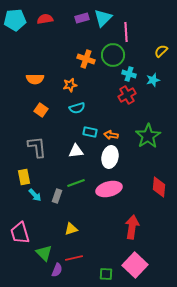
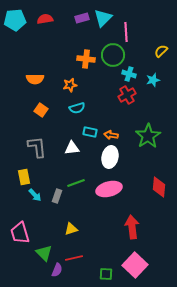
orange cross: rotated 12 degrees counterclockwise
white triangle: moved 4 px left, 3 px up
red arrow: rotated 15 degrees counterclockwise
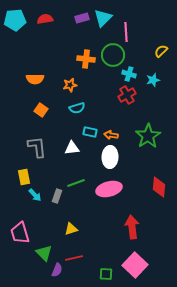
white ellipse: rotated 10 degrees counterclockwise
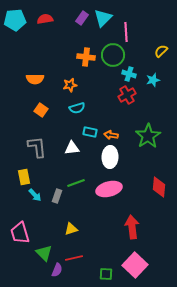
purple rectangle: rotated 40 degrees counterclockwise
orange cross: moved 2 px up
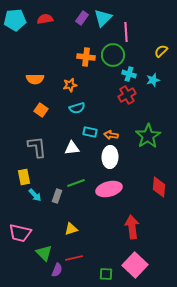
pink trapezoid: rotated 60 degrees counterclockwise
